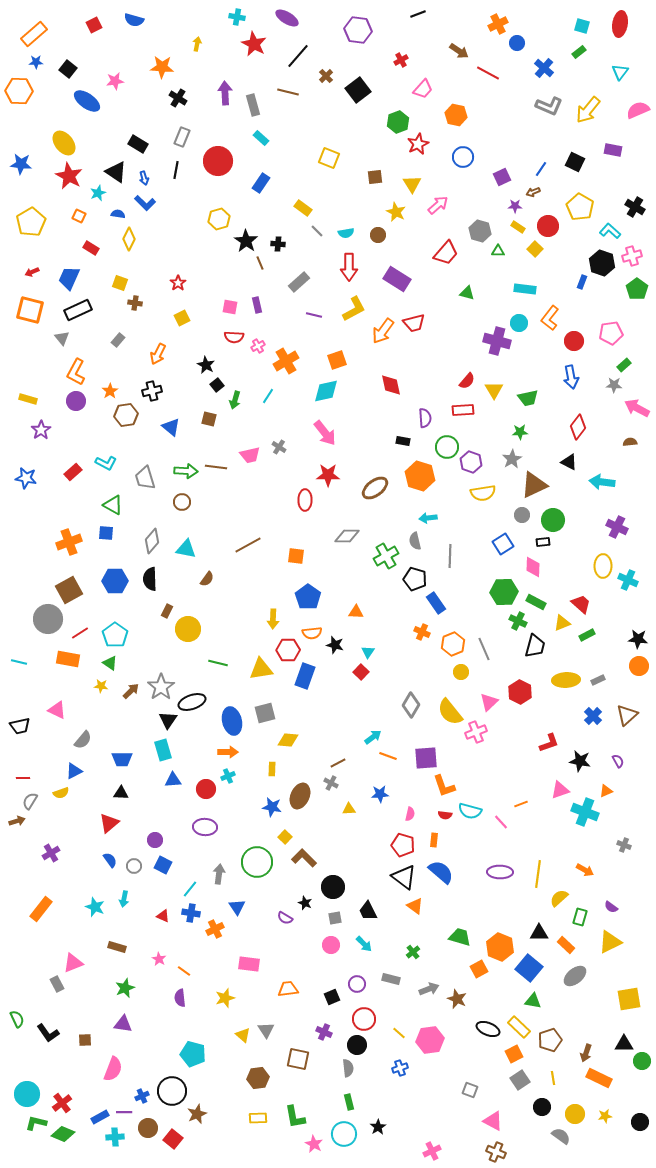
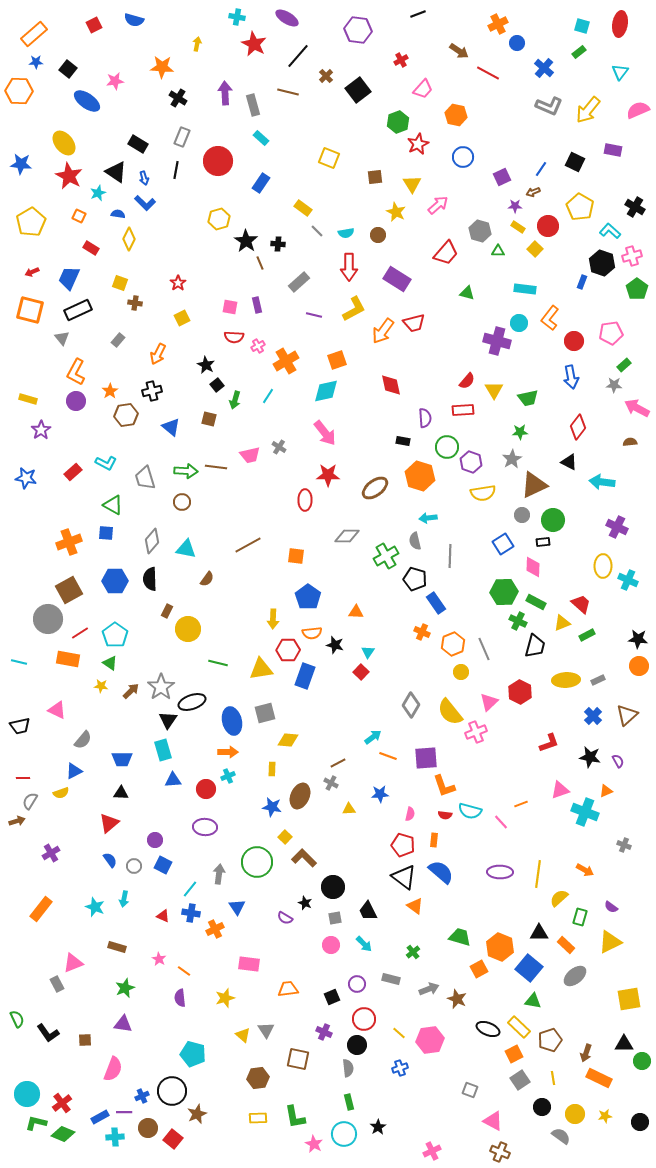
black star at (580, 761): moved 10 px right, 4 px up
brown cross at (496, 1152): moved 4 px right
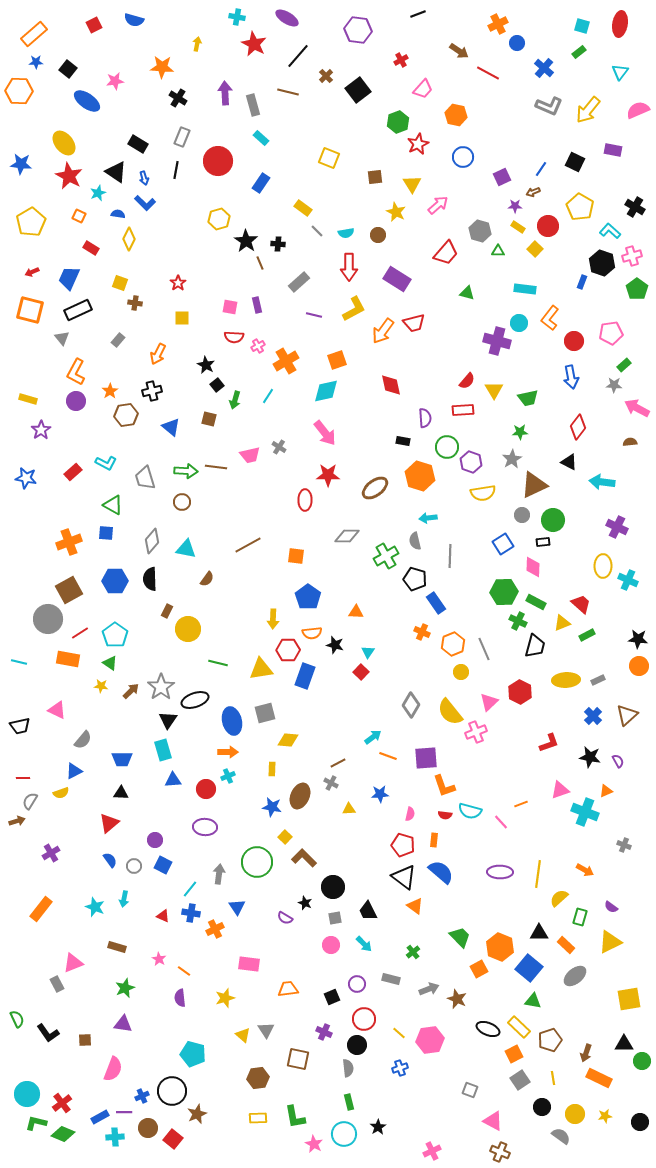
yellow square at (182, 318): rotated 28 degrees clockwise
black ellipse at (192, 702): moved 3 px right, 2 px up
green trapezoid at (460, 937): rotated 30 degrees clockwise
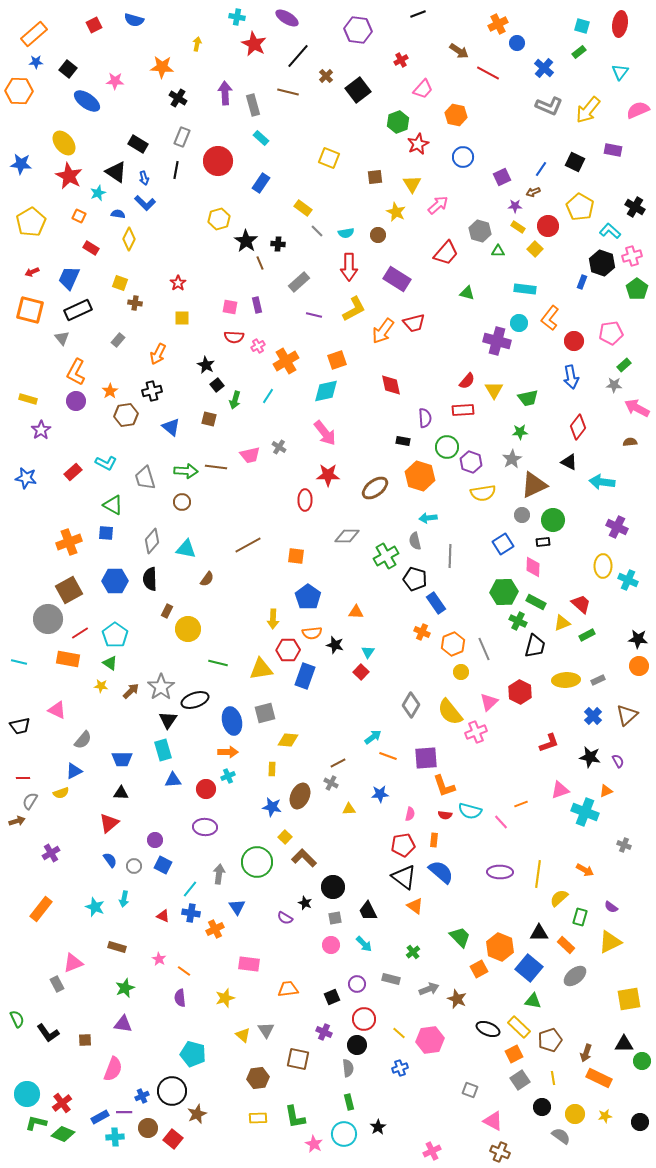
pink star at (115, 81): rotated 12 degrees clockwise
red pentagon at (403, 845): rotated 25 degrees counterclockwise
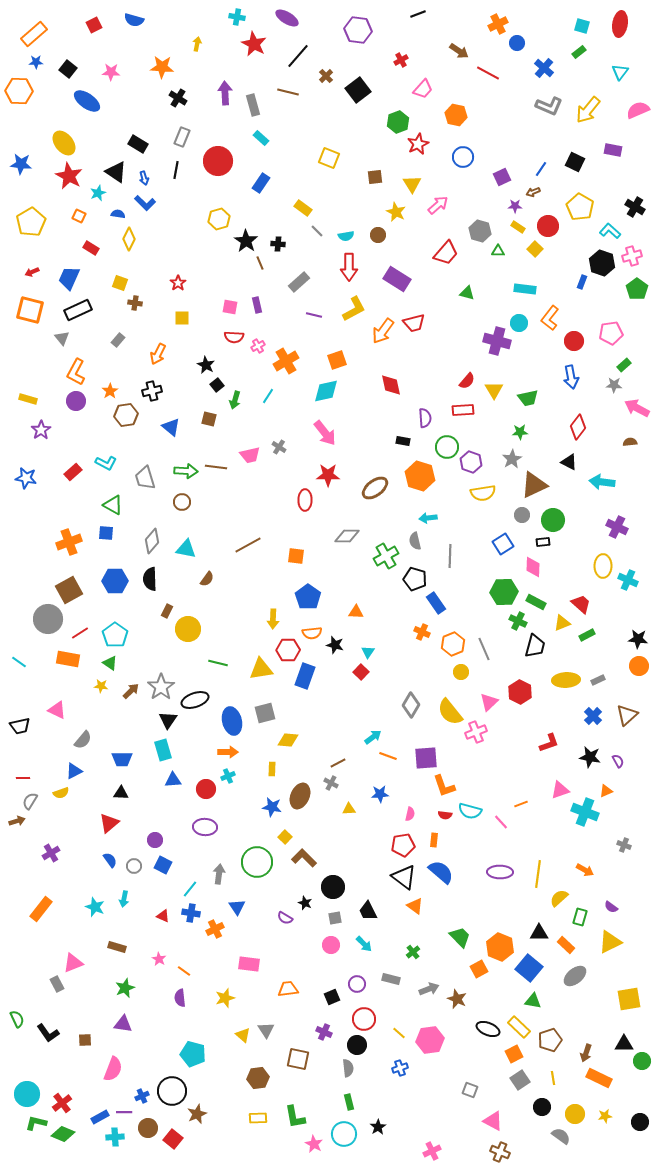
pink star at (115, 81): moved 4 px left, 9 px up
cyan semicircle at (346, 233): moved 3 px down
cyan line at (19, 662): rotated 21 degrees clockwise
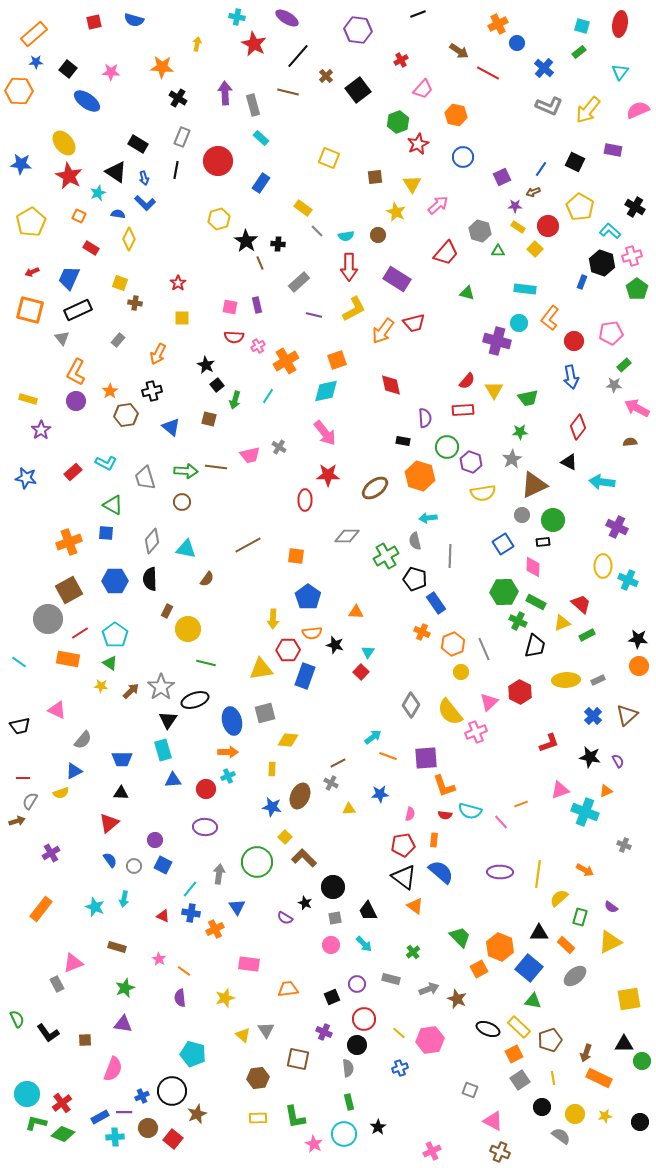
red square at (94, 25): moved 3 px up; rotated 14 degrees clockwise
green line at (218, 663): moved 12 px left
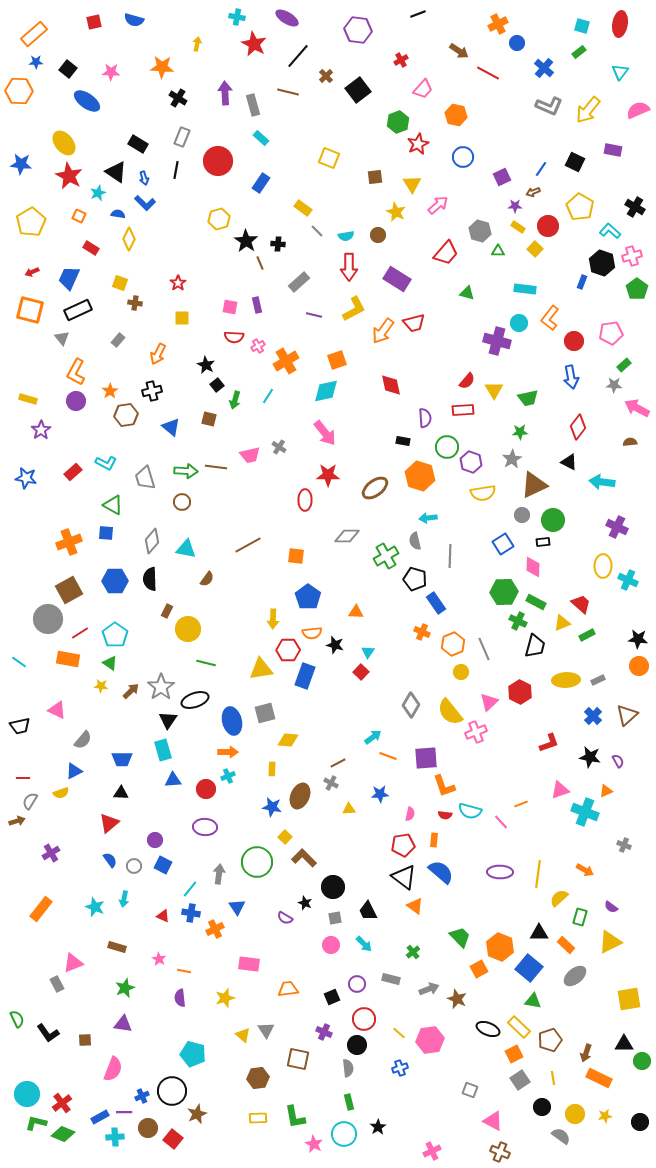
orange line at (184, 971): rotated 24 degrees counterclockwise
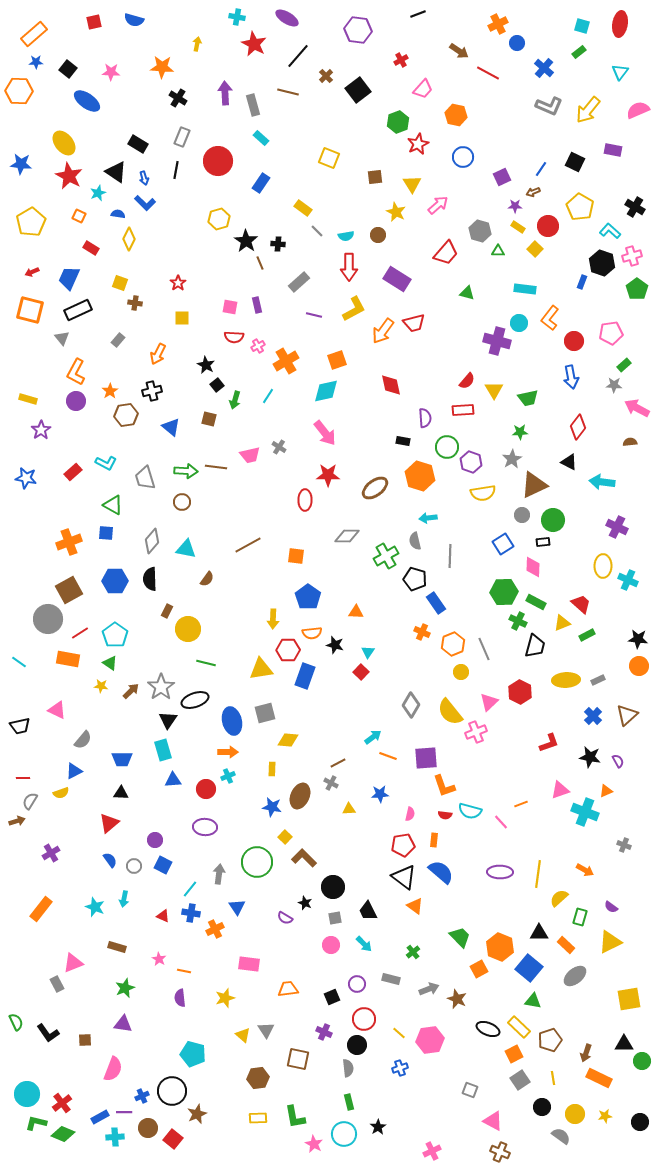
green semicircle at (17, 1019): moved 1 px left, 3 px down
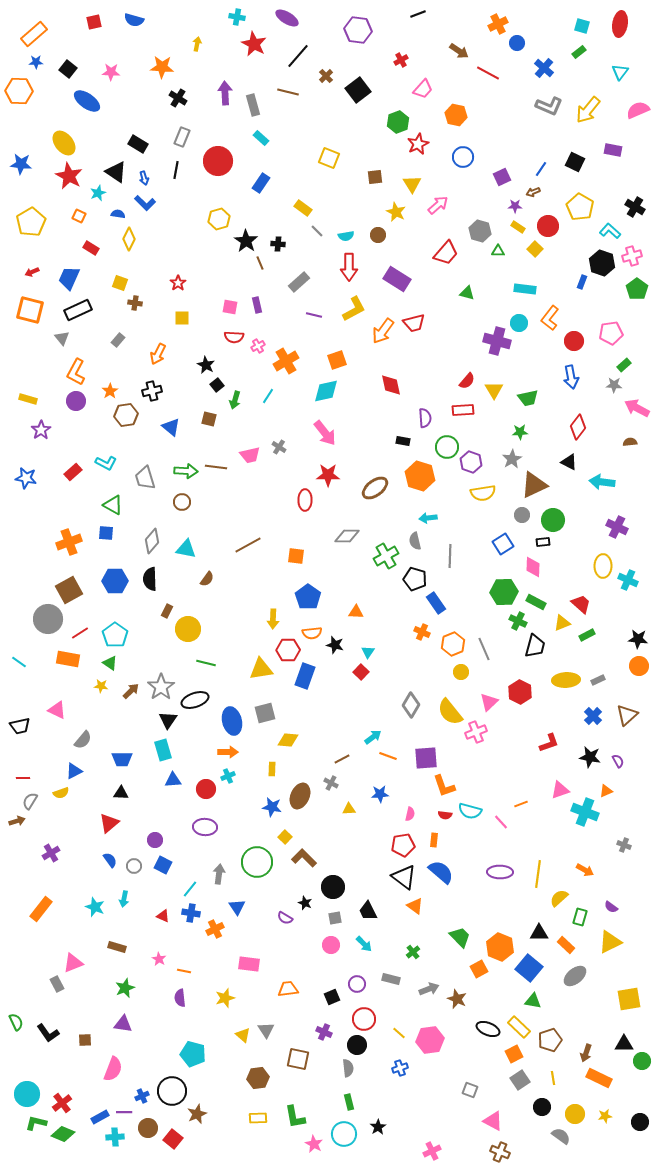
brown line at (338, 763): moved 4 px right, 4 px up
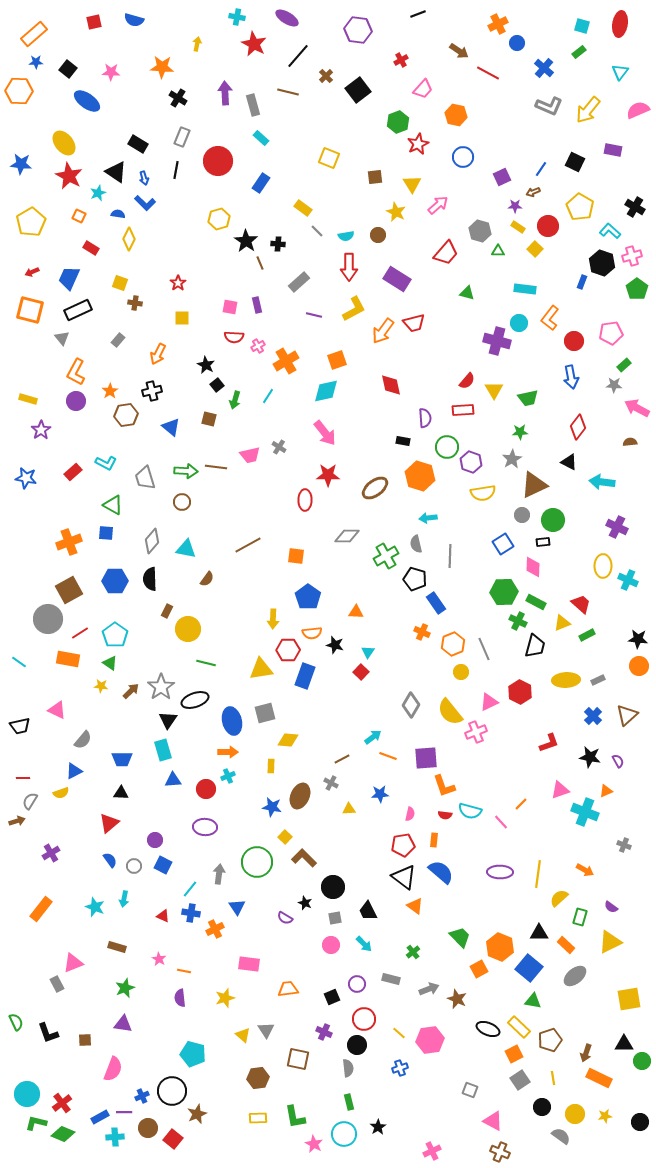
gray semicircle at (415, 541): moved 1 px right, 3 px down
pink triangle at (489, 702): rotated 18 degrees clockwise
yellow rectangle at (272, 769): moved 1 px left, 3 px up
orange line at (521, 804): rotated 24 degrees counterclockwise
black L-shape at (48, 1033): rotated 15 degrees clockwise
